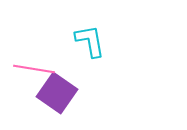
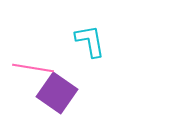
pink line: moved 1 px left, 1 px up
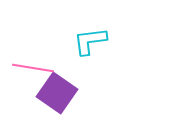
cyan L-shape: rotated 87 degrees counterclockwise
